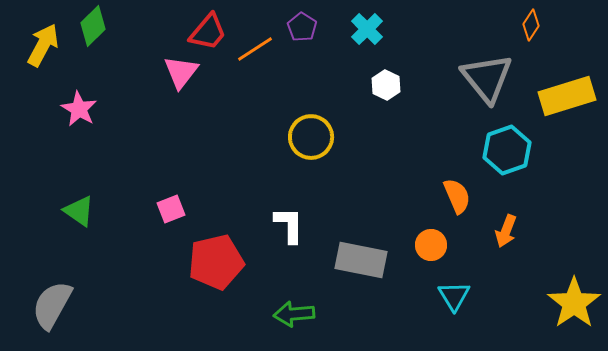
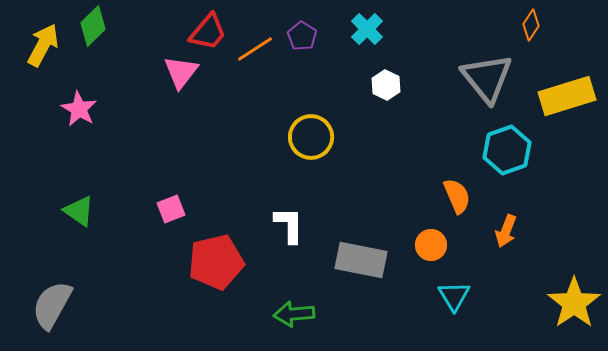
purple pentagon: moved 9 px down
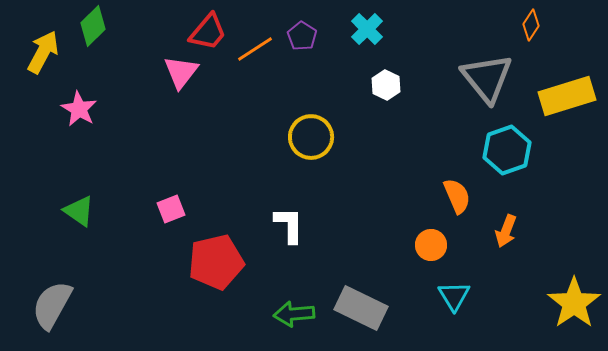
yellow arrow: moved 7 px down
gray rectangle: moved 48 px down; rotated 15 degrees clockwise
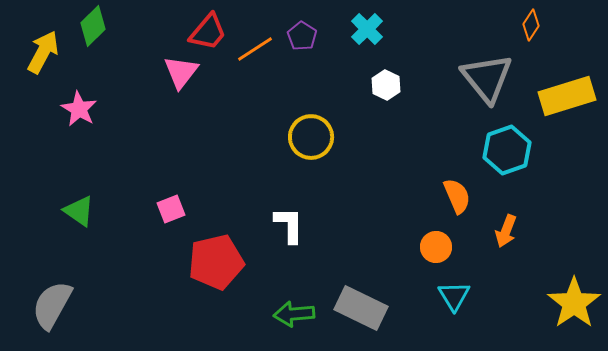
orange circle: moved 5 px right, 2 px down
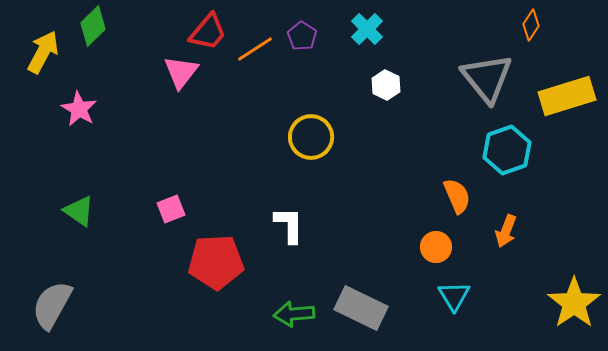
red pentagon: rotated 10 degrees clockwise
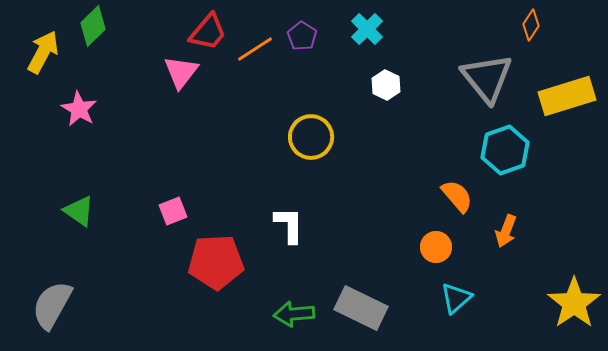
cyan hexagon: moved 2 px left
orange semicircle: rotated 18 degrees counterclockwise
pink square: moved 2 px right, 2 px down
cyan triangle: moved 2 px right, 2 px down; rotated 20 degrees clockwise
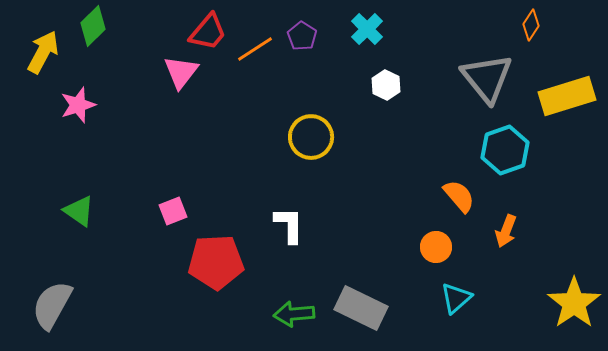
pink star: moved 1 px left, 4 px up; rotated 24 degrees clockwise
orange semicircle: moved 2 px right
